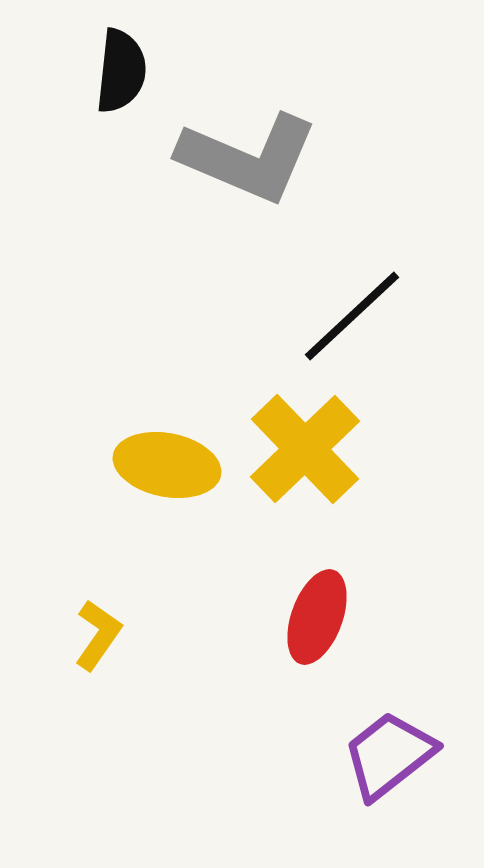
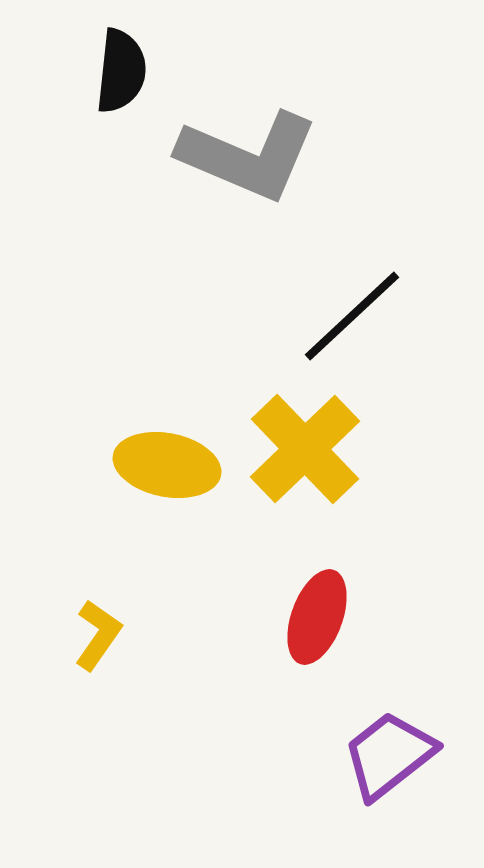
gray L-shape: moved 2 px up
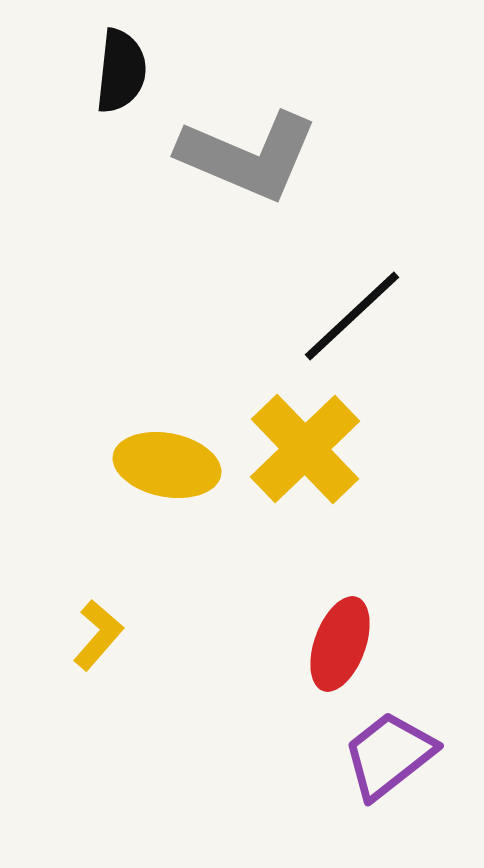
red ellipse: moved 23 px right, 27 px down
yellow L-shape: rotated 6 degrees clockwise
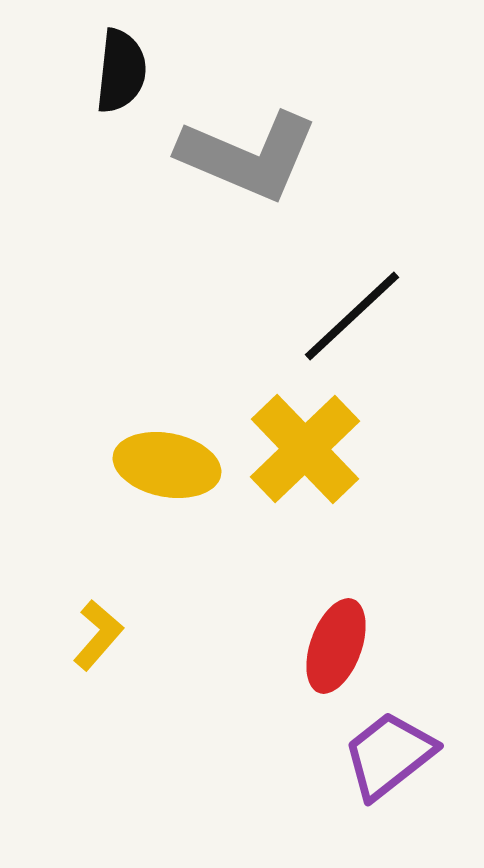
red ellipse: moved 4 px left, 2 px down
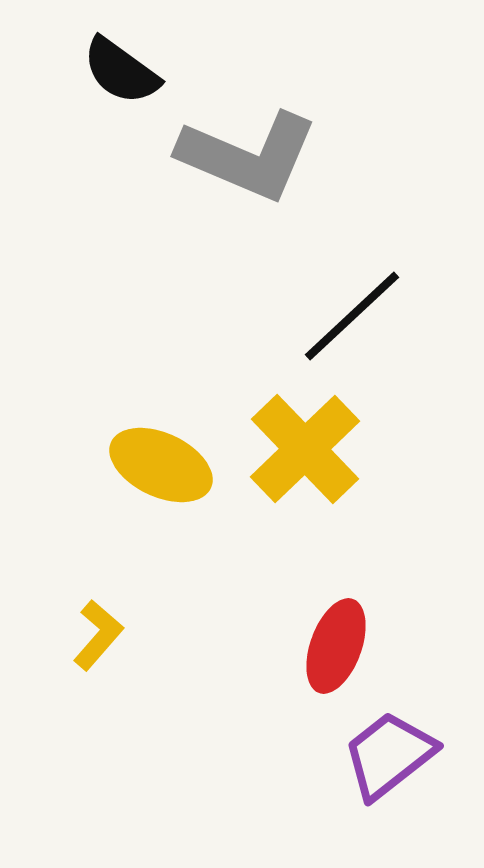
black semicircle: rotated 120 degrees clockwise
yellow ellipse: moved 6 px left; rotated 14 degrees clockwise
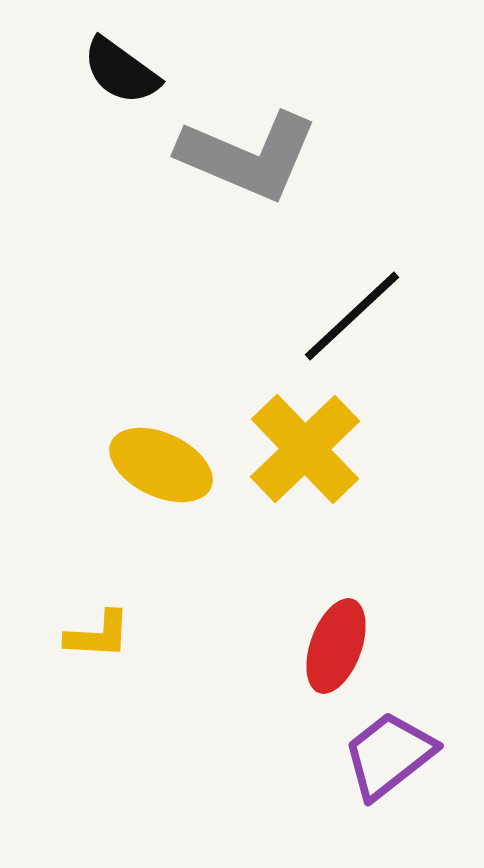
yellow L-shape: rotated 52 degrees clockwise
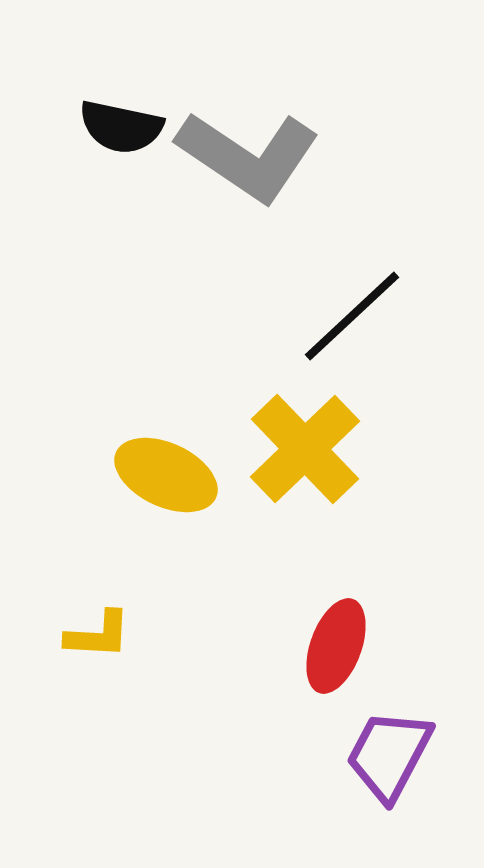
black semicircle: moved 56 px down; rotated 24 degrees counterclockwise
gray L-shape: rotated 11 degrees clockwise
yellow ellipse: moved 5 px right, 10 px down
purple trapezoid: rotated 24 degrees counterclockwise
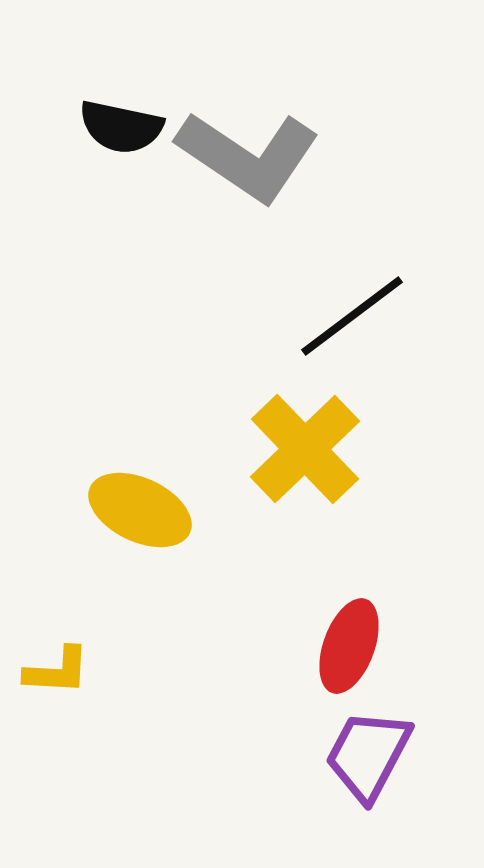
black line: rotated 6 degrees clockwise
yellow ellipse: moved 26 px left, 35 px down
yellow L-shape: moved 41 px left, 36 px down
red ellipse: moved 13 px right
purple trapezoid: moved 21 px left
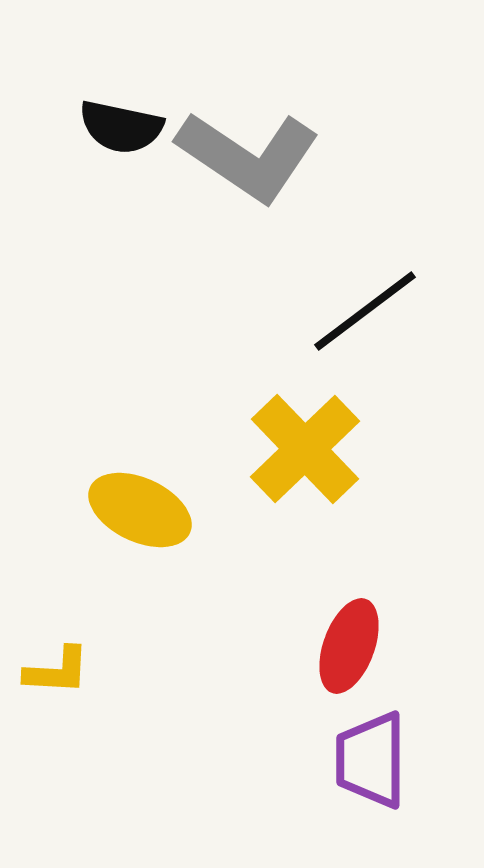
black line: moved 13 px right, 5 px up
purple trapezoid: moved 3 px right, 5 px down; rotated 28 degrees counterclockwise
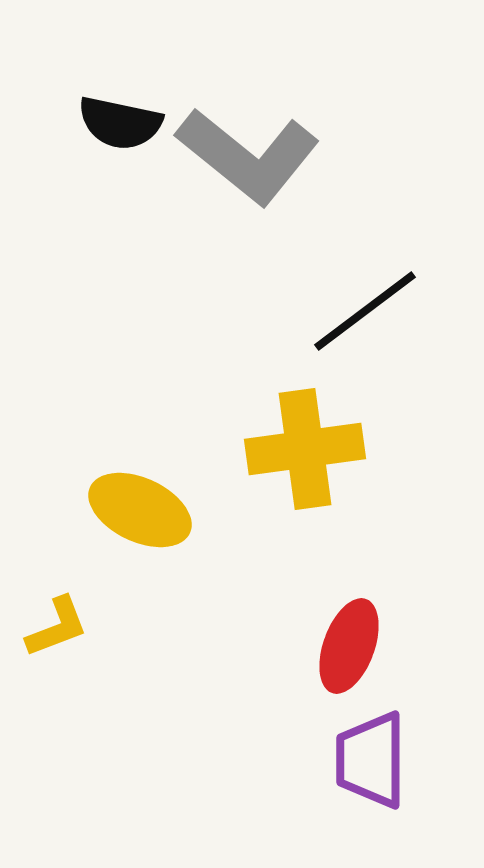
black semicircle: moved 1 px left, 4 px up
gray L-shape: rotated 5 degrees clockwise
yellow cross: rotated 36 degrees clockwise
yellow L-shape: moved 44 px up; rotated 24 degrees counterclockwise
